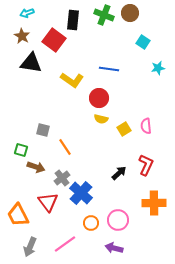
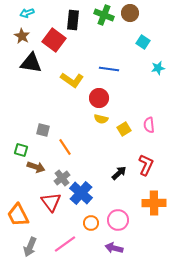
pink semicircle: moved 3 px right, 1 px up
red triangle: moved 3 px right
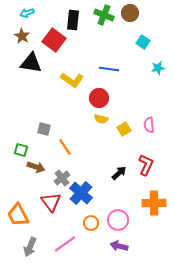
gray square: moved 1 px right, 1 px up
purple arrow: moved 5 px right, 2 px up
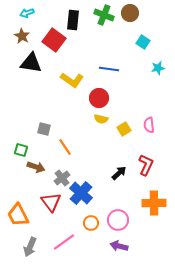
pink line: moved 1 px left, 2 px up
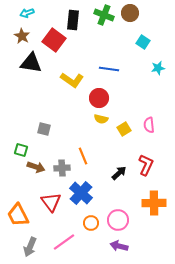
orange line: moved 18 px right, 9 px down; rotated 12 degrees clockwise
gray cross: moved 10 px up; rotated 35 degrees clockwise
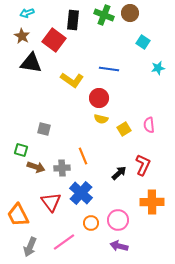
red L-shape: moved 3 px left
orange cross: moved 2 px left, 1 px up
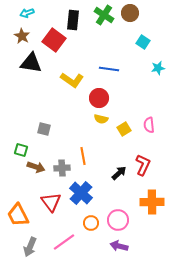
green cross: rotated 12 degrees clockwise
orange line: rotated 12 degrees clockwise
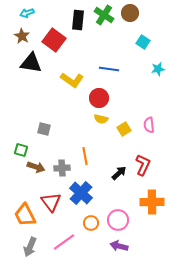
black rectangle: moved 5 px right
cyan star: moved 1 px down
orange line: moved 2 px right
orange trapezoid: moved 7 px right
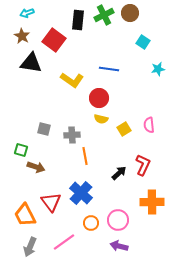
green cross: rotated 30 degrees clockwise
gray cross: moved 10 px right, 33 px up
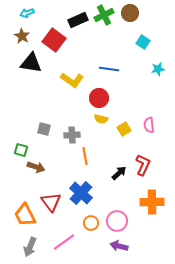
black rectangle: rotated 60 degrees clockwise
pink circle: moved 1 px left, 1 px down
